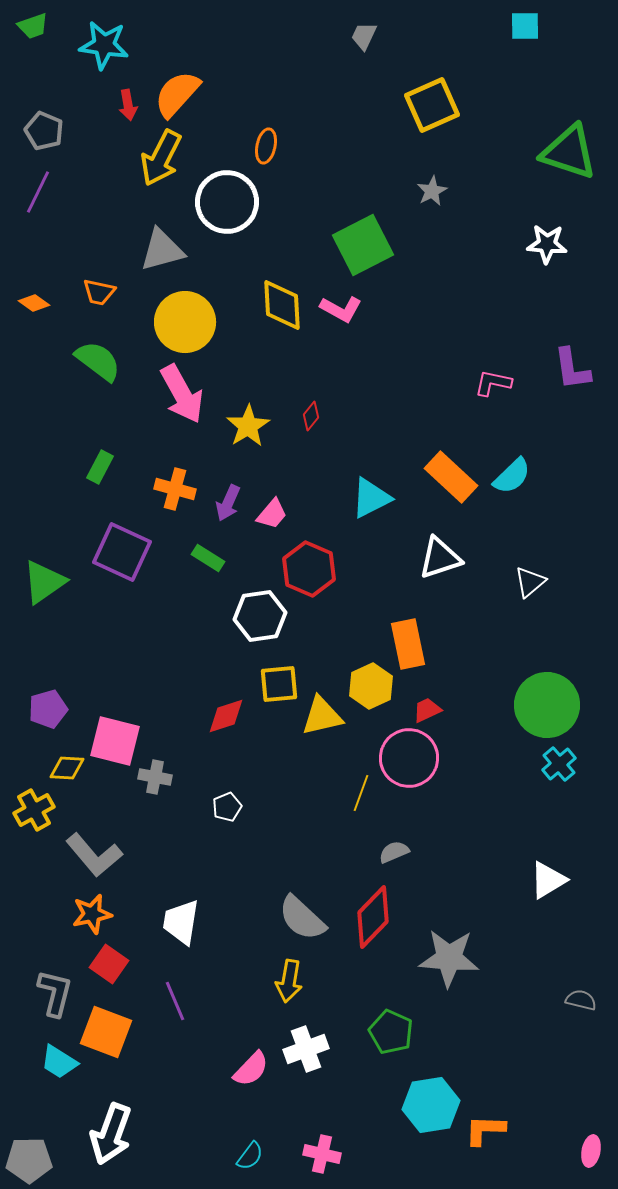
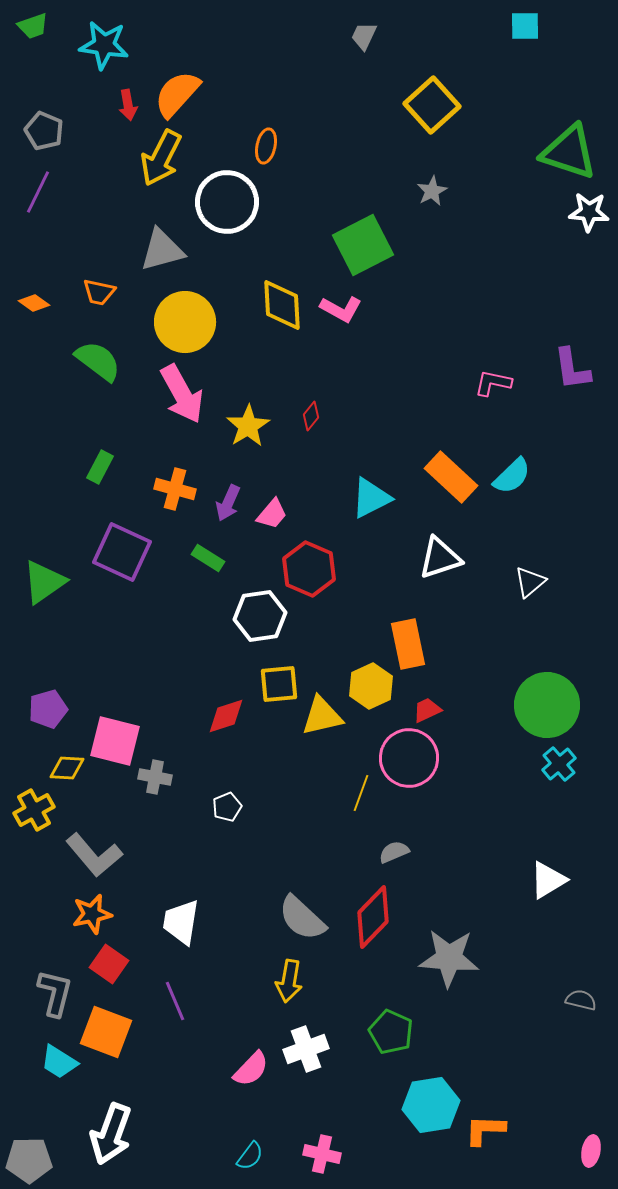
yellow square at (432, 105): rotated 18 degrees counterclockwise
white star at (547, 244): moved 42 px right, 32 px up
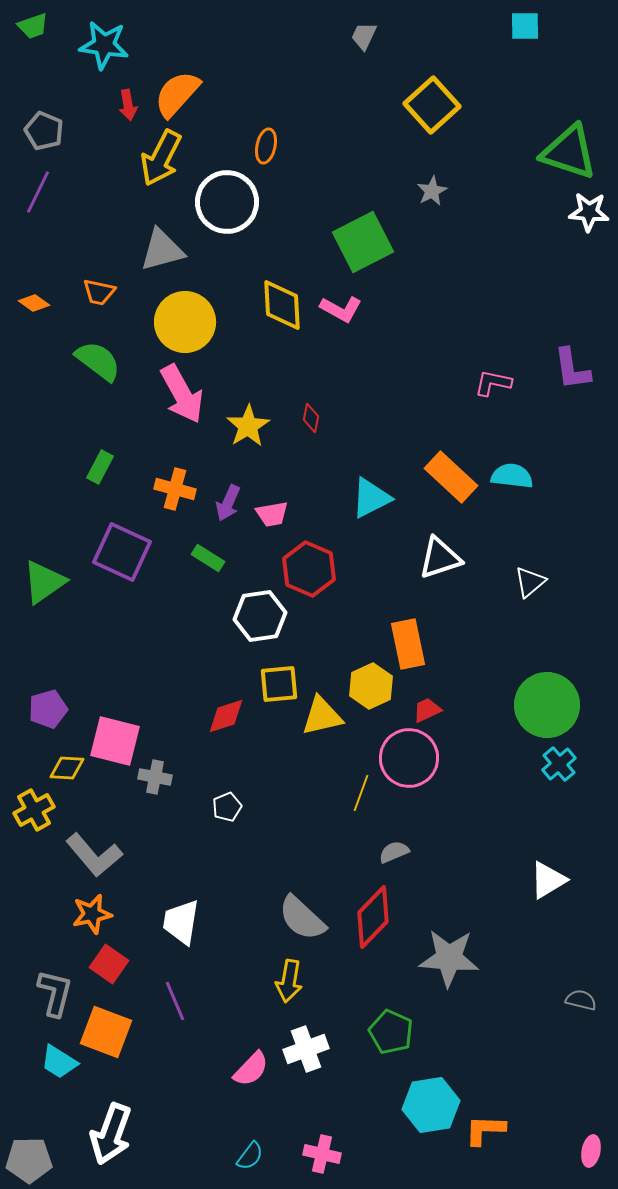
green square at (363, 245): moved 3 px up
red diamond at (311, 416): moved 2 px down; rotated 28 degrees counterclockwise
cyan semicircle at (512, 476): rotated 129 degrees counterclockwise
pink trapezoid at (272, 514): rotated 40 degrees clockwise
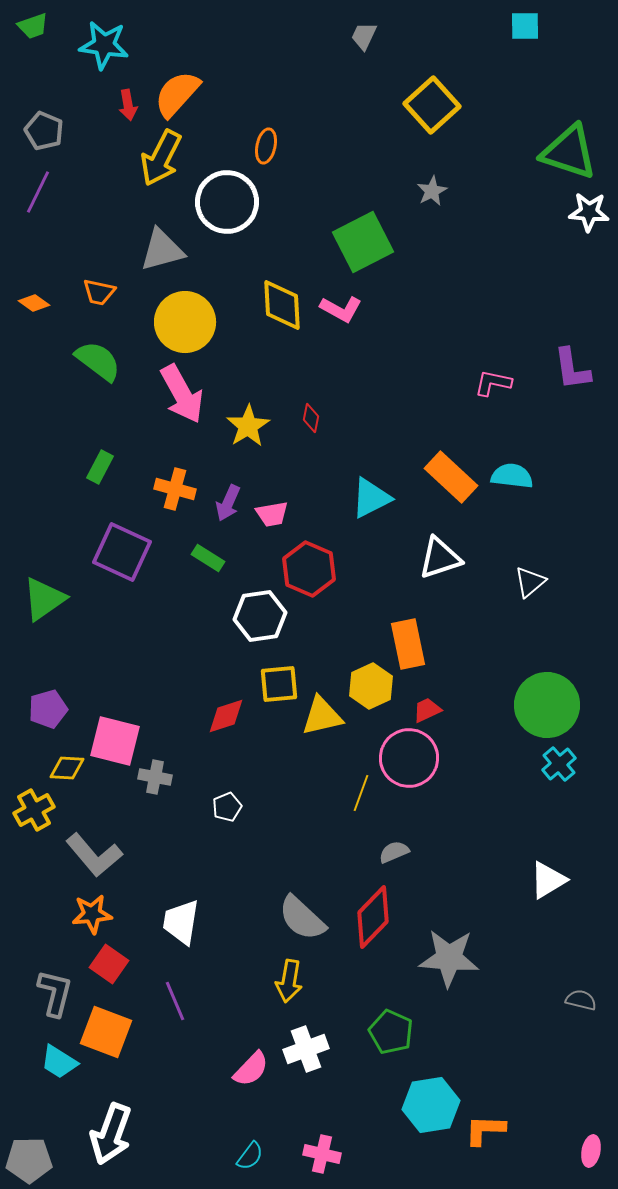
green triangle at (44, 582): moved 17 px down
orange star at (92, 914): rotated 6 degrees clockwise
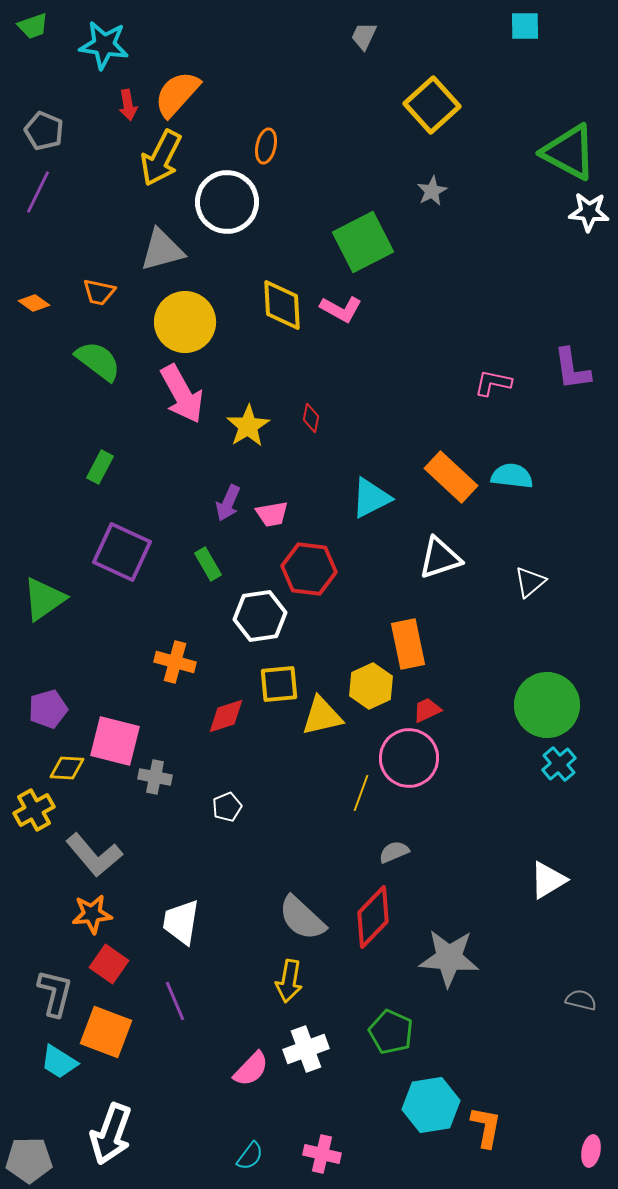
green triangle at (569, 152): rotated 10 degrees clockwise
orange cross at (175, 489): moved 173 px down
green rectangle at (208, 558): moved 6 px down; rotated 28 degrees clockwise
red hexagon at (309, 569): rotated 16 degrees counterclockwise
orange L-shape at (485, 1130): moved 1 px right, 3 px up; rotated 99 degrees clockwise
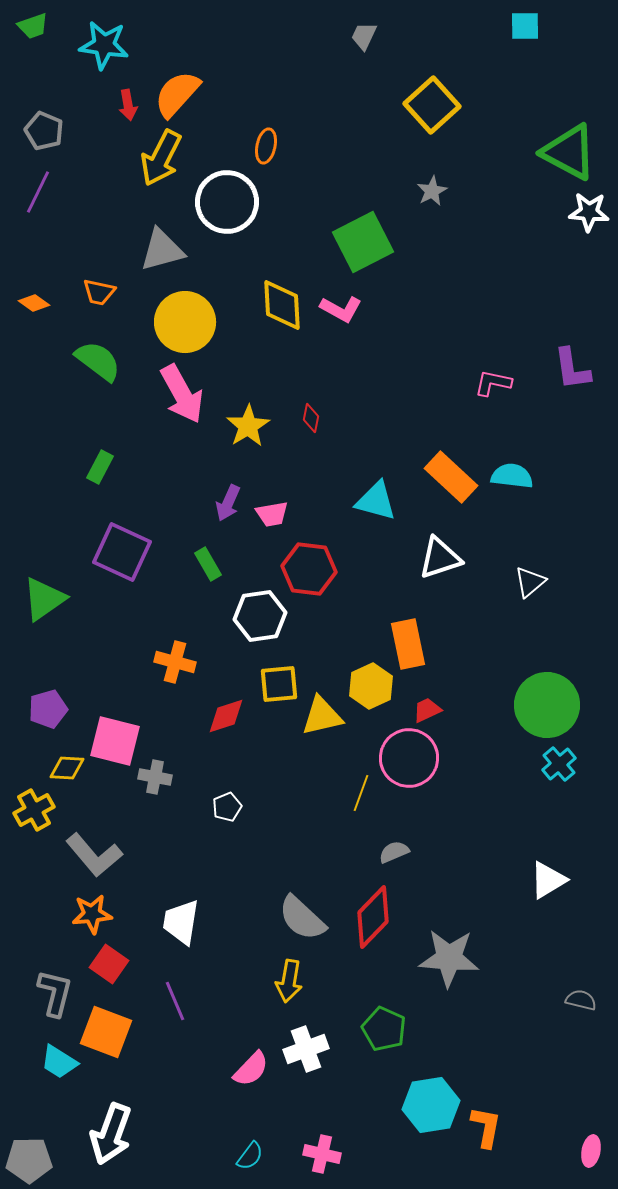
cyan triangle at (371, 498): moved 5 px right, 3 px down; rotated 42 degrees clockwise
green pentagon at (391, 1032): moved 7 px left, 3 px up
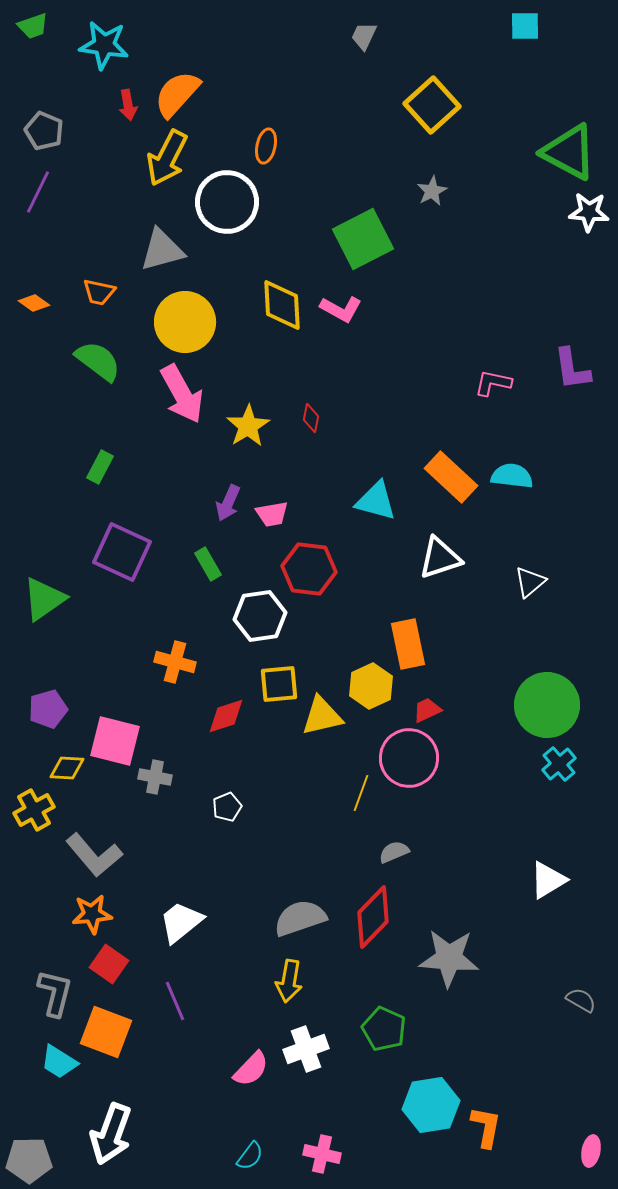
yellow arrow at (161, 158): moved 6 px right
green square at (363, 242): moved 3 px up
gray semicircle at (302, 918): moved 2 px left; rotated 118 degrees clockwise
white trapezoid at (181, 922): rotated 42 degrees clockwise
gray semicircle at (581, 1000): rotated 16 degrees clockwise
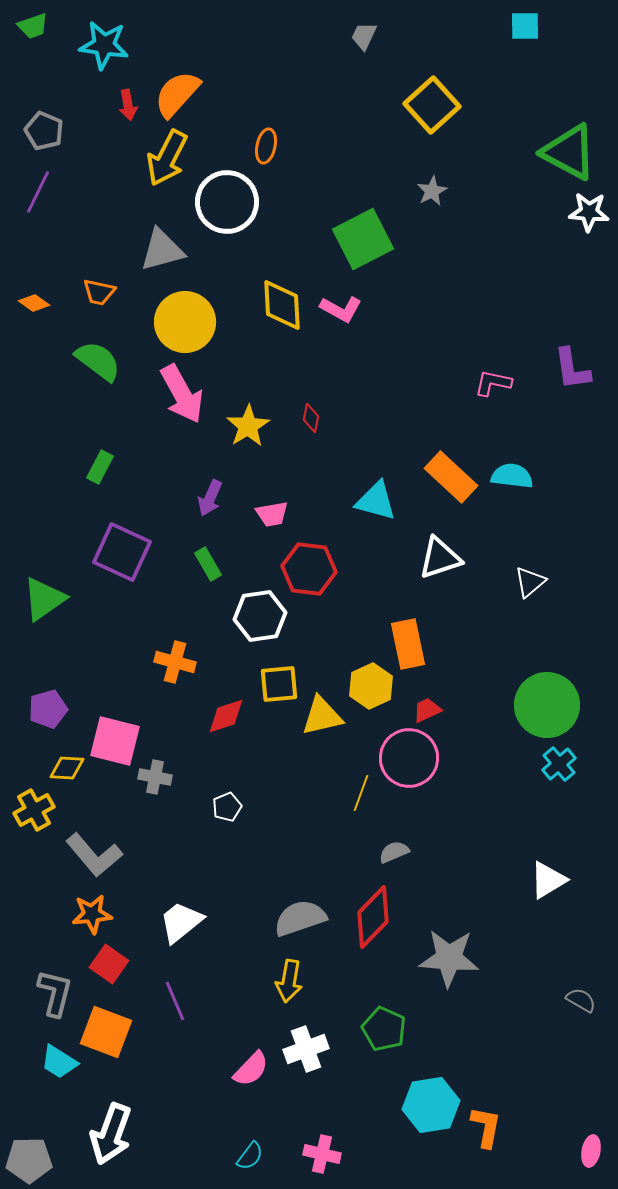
purple arrow at (228, 503): moved 18 px left, 5 px up
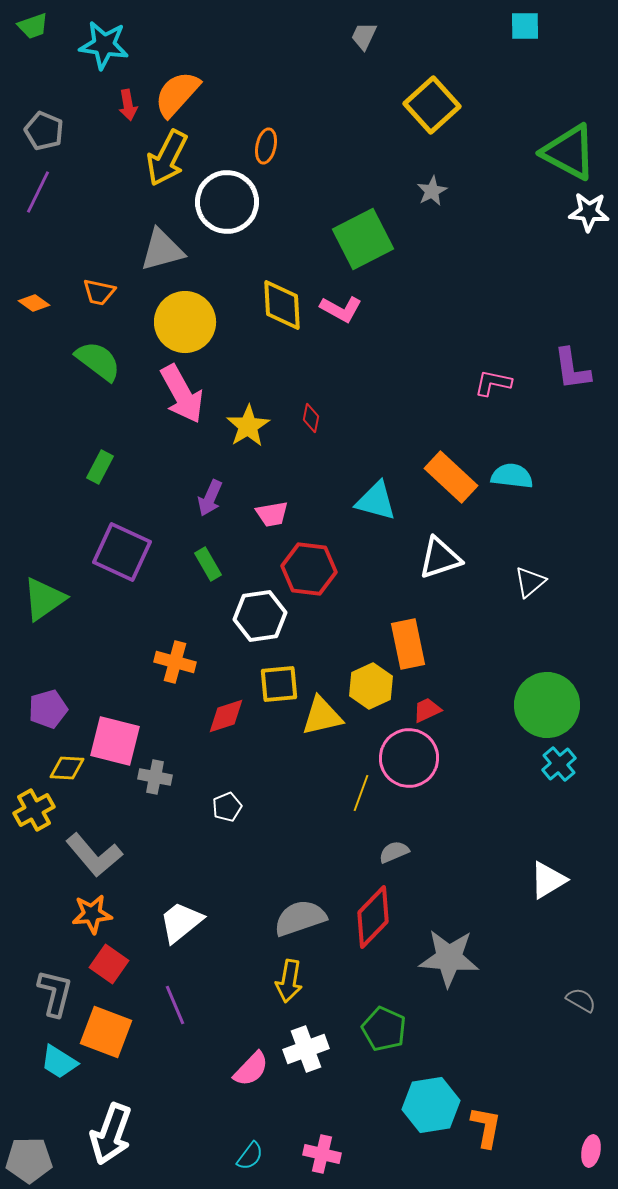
purple line at (175, 1001): moved 4 px down
